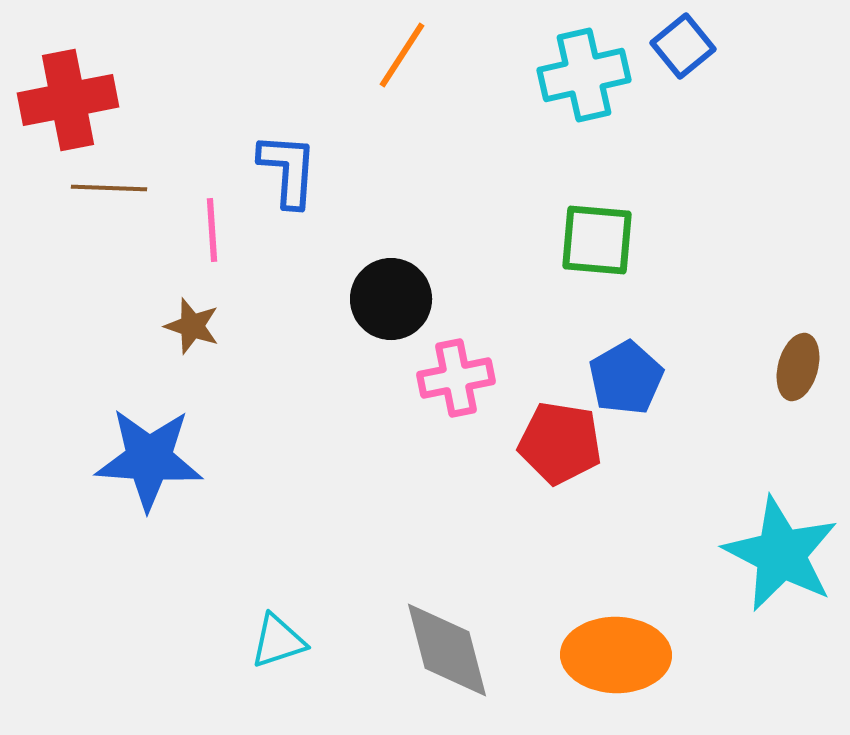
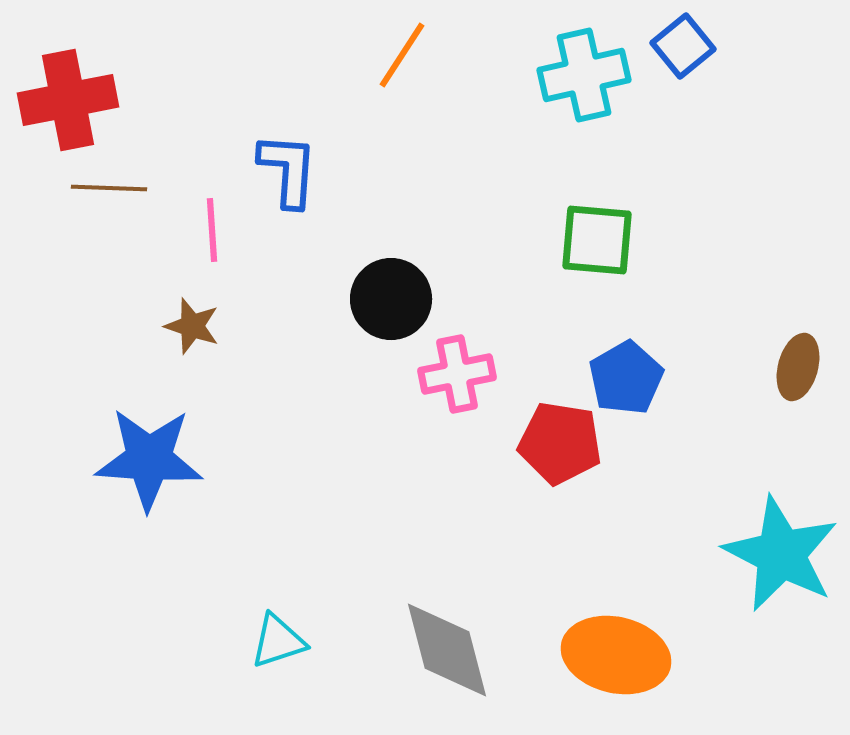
pink cross: moved 1 px right, 4 px up
orange ellipse: rotated 12 degrees clockwise
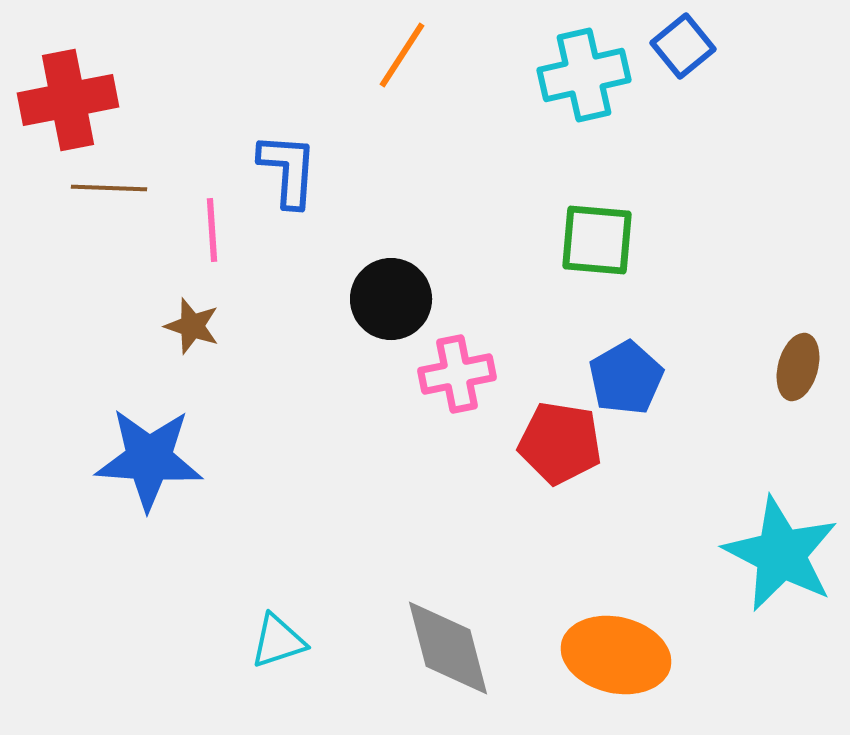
gray diamond: moved 1 px right, 2 px up
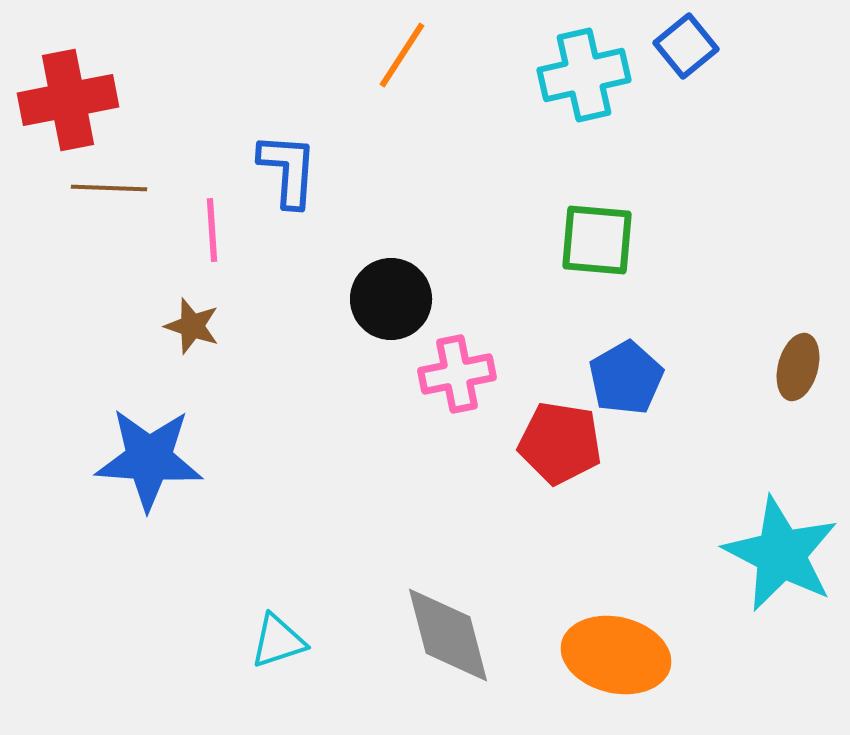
blue square: moved 3 px right
gray diamond: moved 13 px up
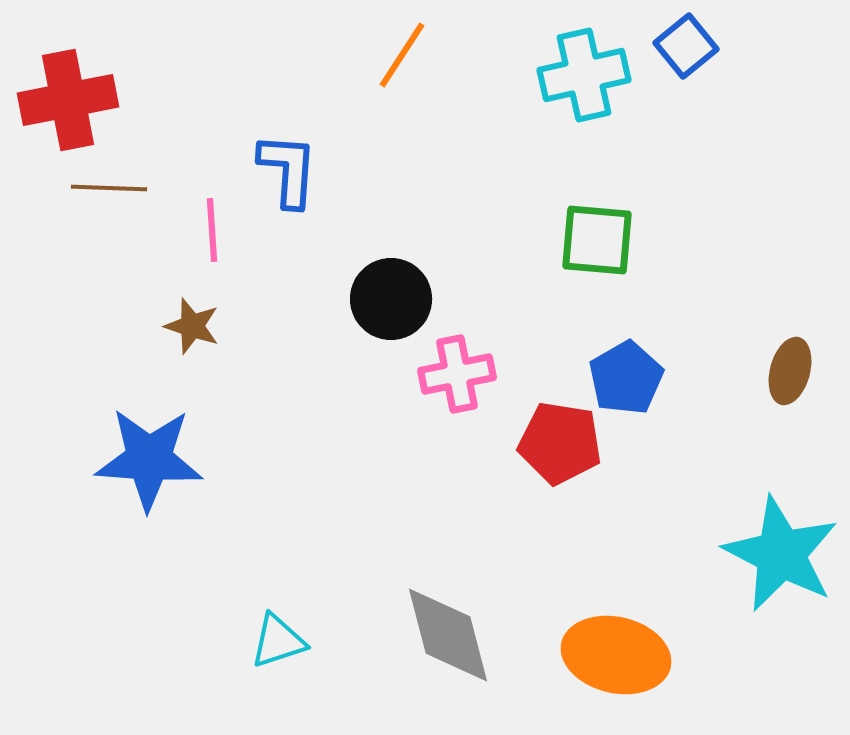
brown ellipse: moved 8 px left, 4 px down
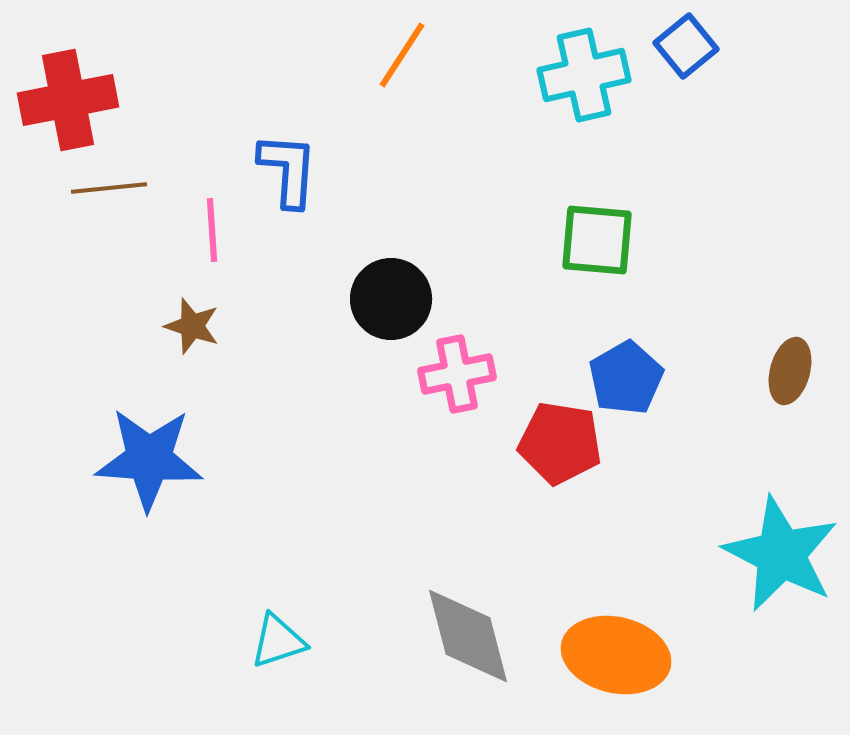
brown line: rotated 8 degrees counterclockwise
gray diamond: moved 20 px right, 1 px down
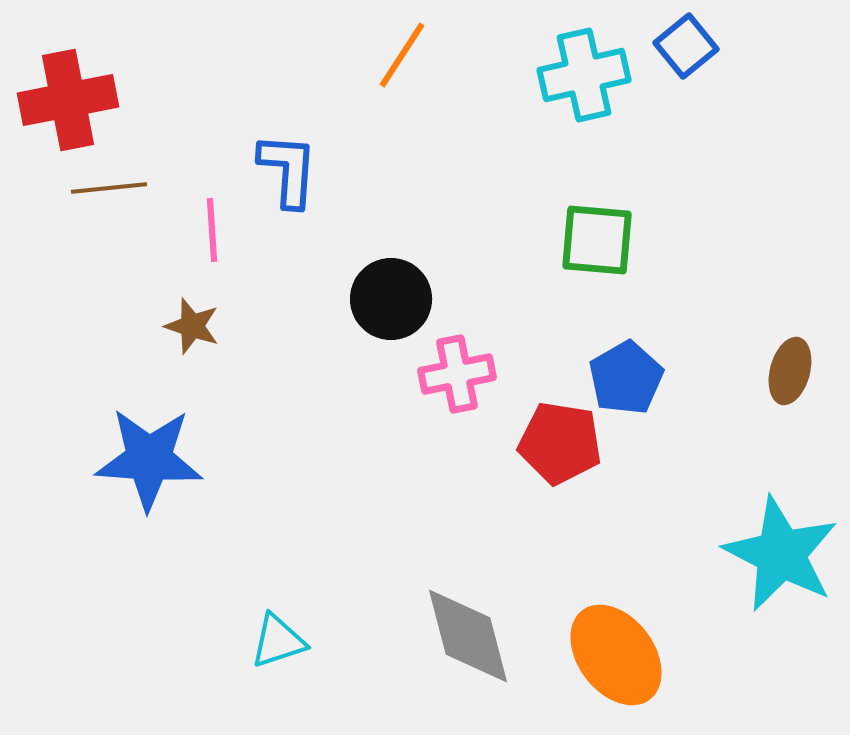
orange ellipse: rotated 40 degrees clockwise
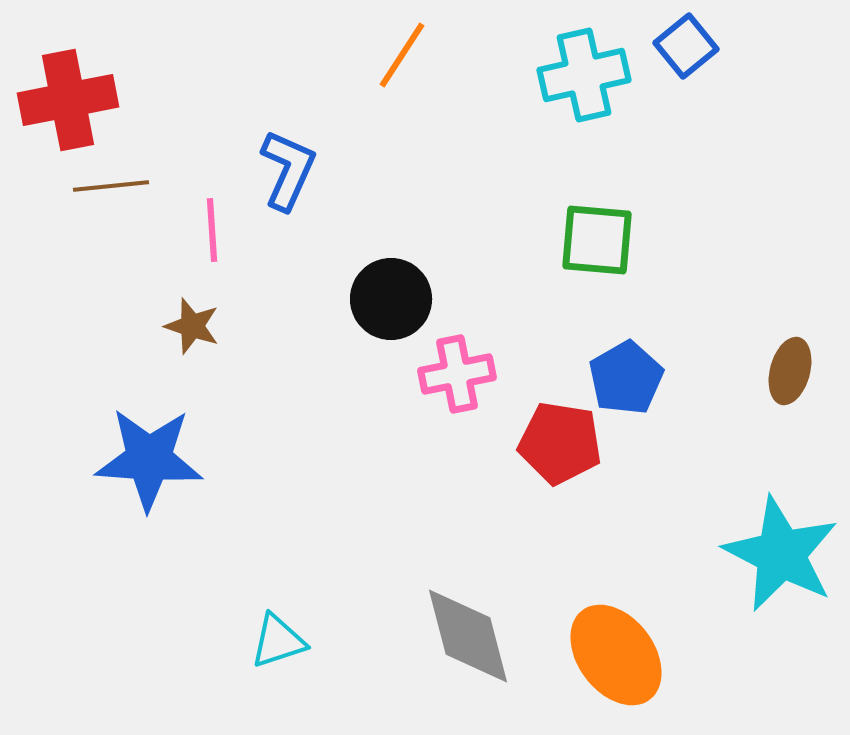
blue L-shape: rotated 20 degrees clockwise
brown line: moved 2 px right, 2 px up
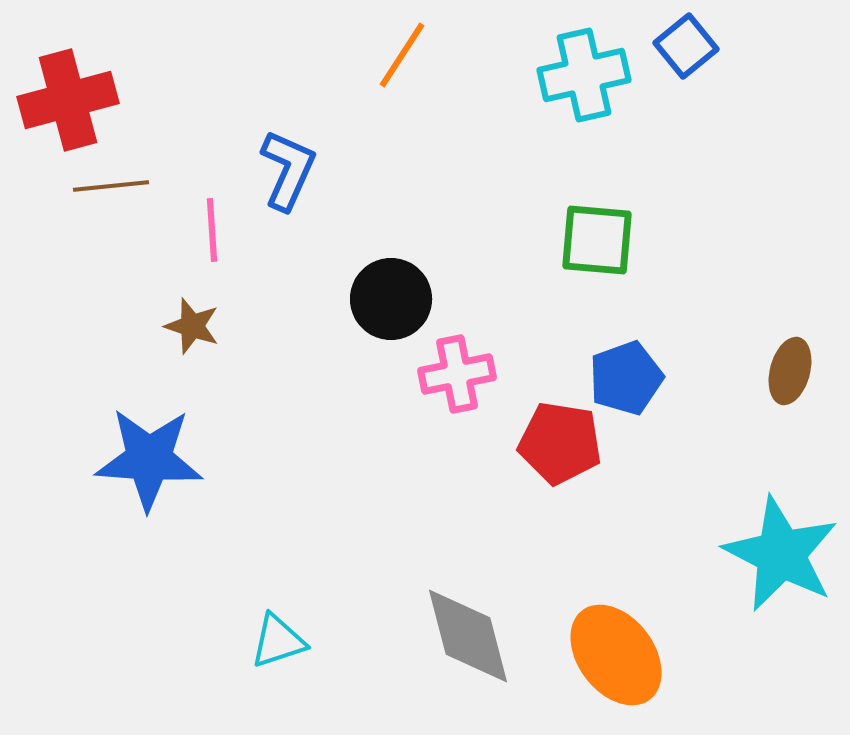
red cross: rotated 4 degrees counterclockwise
blue pentagon: rotated 10 degrees clockwise
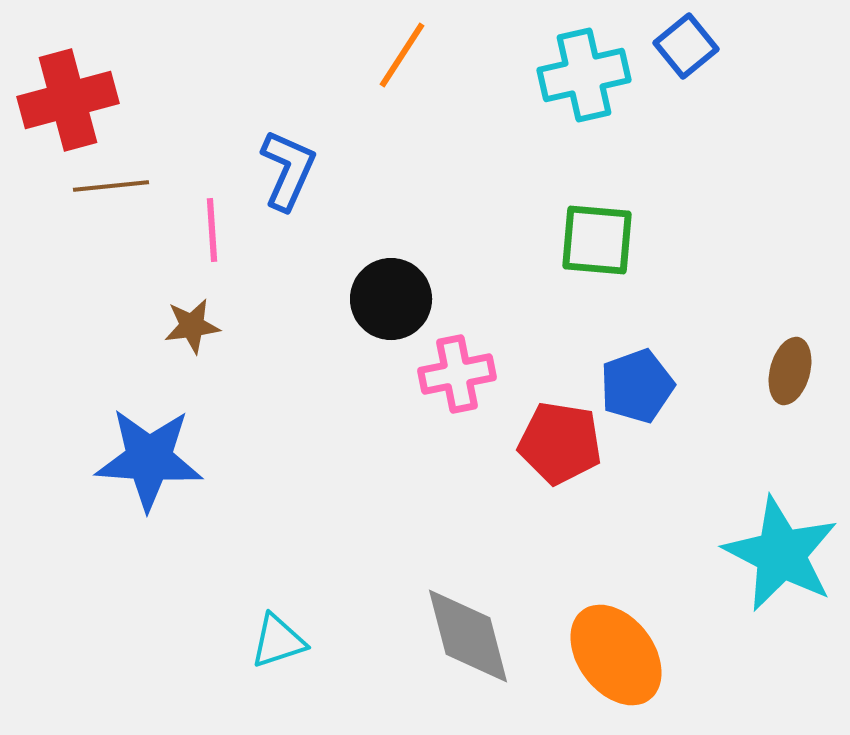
brown star: rotated 26 degrees counterclockwise
blue pentagon: moved 11 px right, 8 px down
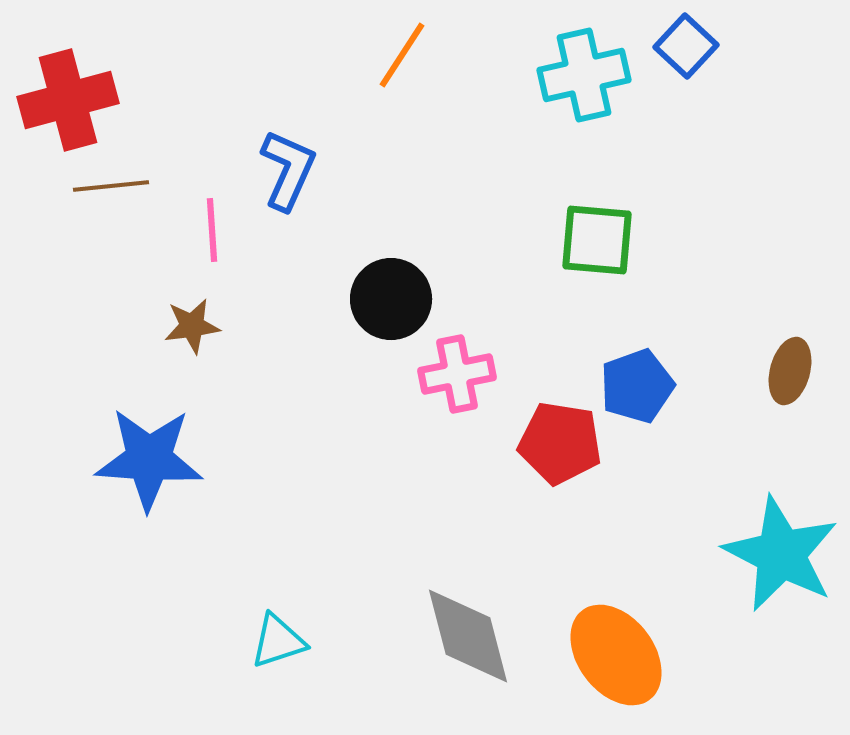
blue square: rotated 8 degrees counterclockwise
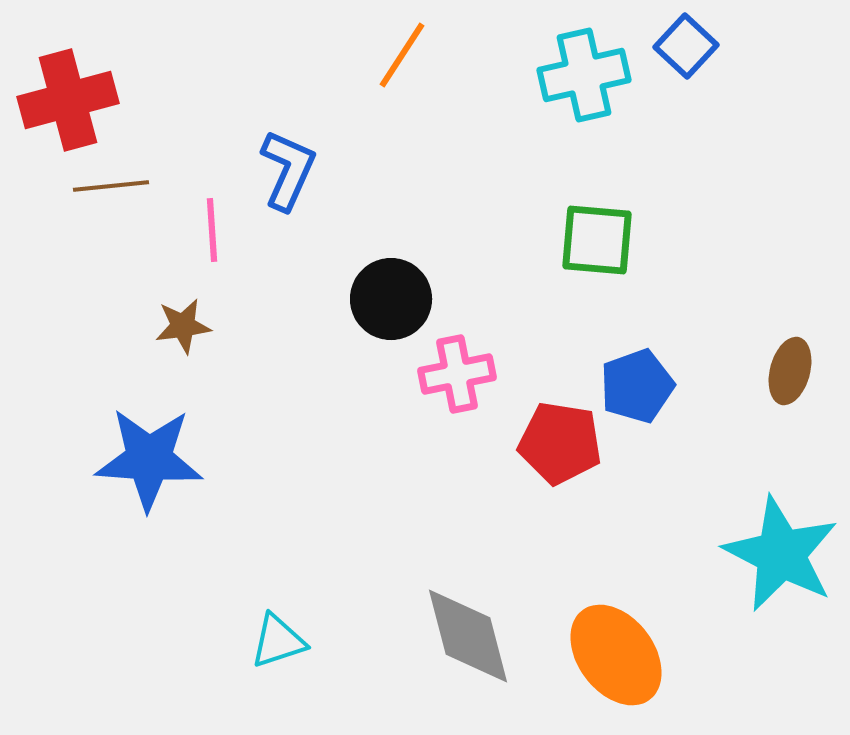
brown star: moved 9 px left
